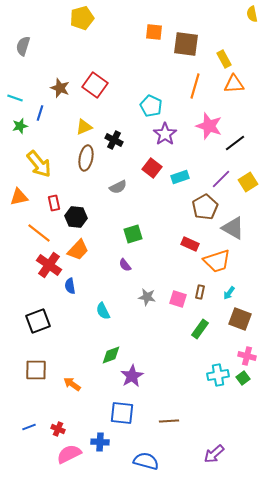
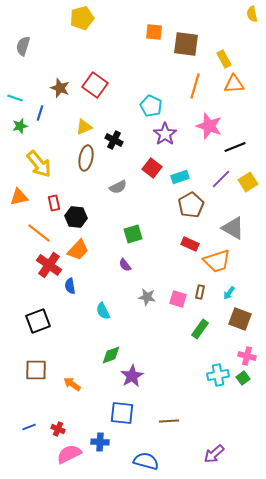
black line at (235, 143): moved 4 px down; rotated 15 degrees clockwise
brown pentagon at (205, 207): moved 14 px left, 2 px up
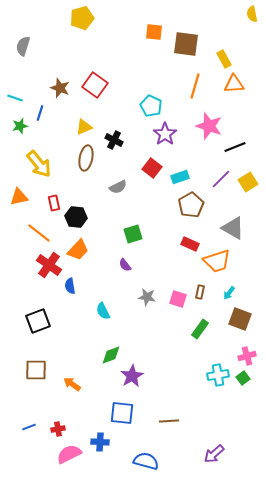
pink cross at (247, 356): rotated 30 degrees counterclockwise
red cross at (58, 429): rotated 32 degrees counterclockwise
